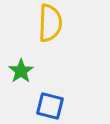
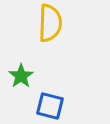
green star: moved 5 px down
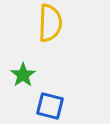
green star: moved 2 px right, 1 px up
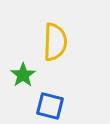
yellow semicircle: moved 5 px right, 19 px down
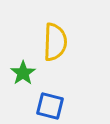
green star: moved 2 px up
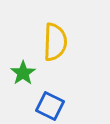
blue square: rotated 12 degrees clockwise
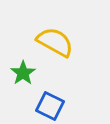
yellow semicircle: rotated 63 degrees counterclockwise
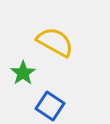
blue square: rotated 8 degrees clockwise
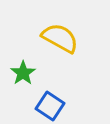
yellow semicircle: moved 5 px right, 4 px up
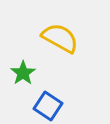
blue square: moved 2 px left
